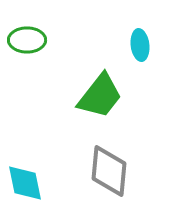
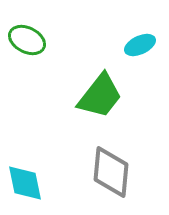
green ellipse: rotated 27 degrees clockwise
cyan ellipse: rotated 72 degrees clockwise
gray diamond: moved 2 px right, 1 px down
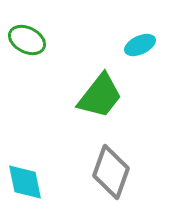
gray diamond: rotated 14 degrees clockwise
cyan diamond: moved 1 px up
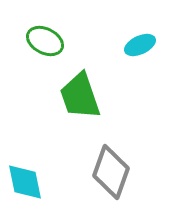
green ellipse: moved 18 px right, 1 px down
green trapezoid: moved 20 px left; rotated 123 degrees clockwise
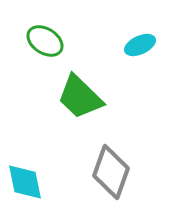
green ellipse: rotated 6 degrees clockwise
green trapezoid: moved 1 px down; rotated 27 degrees counterclockwise
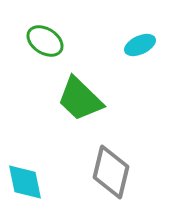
green trapezoid: moved 2 px down
gray diamond: rotated 6 degrees counterclockwise
